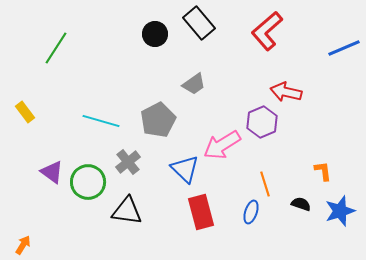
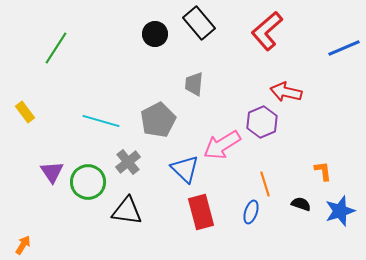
gray trapezoid: rotated 130 degrees clockwise
purple triangle: rotated 20 degrees clockwise
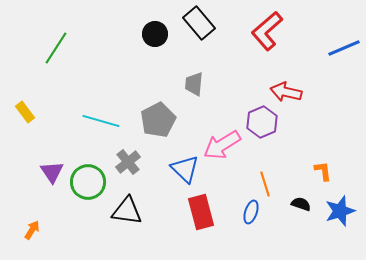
orange arrow: moved 9 px right, 15 px up
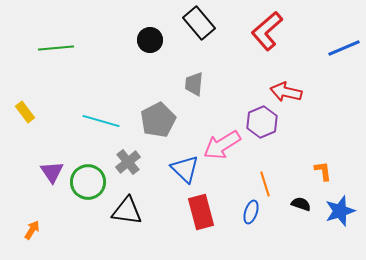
black circle: moved 5 px left, 6 px down
green line: rotated 52 degrees clockwise
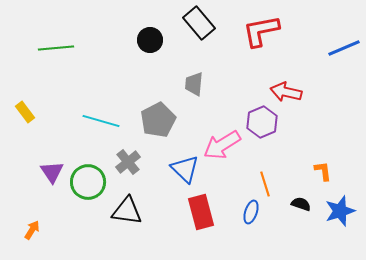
red L-shape: moved 6 px left; rotated 30 degrees clockwise
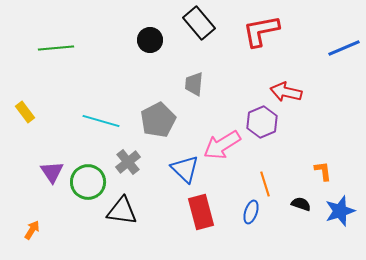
black triangle: moved 5 px left
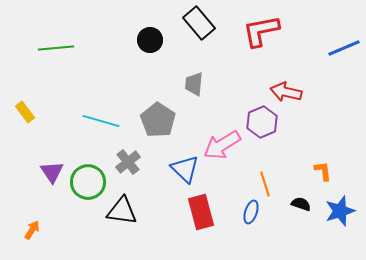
gray pentagon: rotated 12 degrees counterclockwise
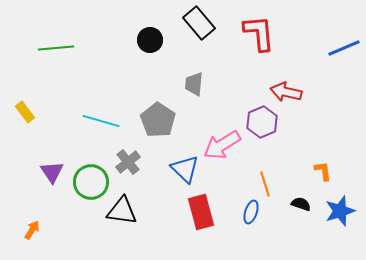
red L-shape: moved 2 px left, 2 px down; rotated 96 degrees clockwise
green circle: moved 3 px right
